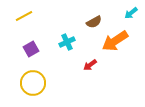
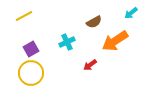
yellow circle: moved 2 px left, 10 px up
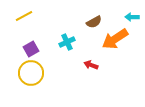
cyan arrow: moved 1 px right, 4 px down; rotated 40 degrees clockwise
orange arrow: moved 2 px up
red arrow: moved 1 px right; rotated 56 degrees clockwise
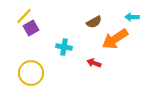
yellow line: rotated 18 degrees counterclockwise
cyan cross: moved 3 px left, 5 px down; rotated 35 degrees clockwise
purple square: moved 21 px up
red arrow: moved 3 px right, 2 px up
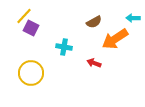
cyan arrow: moved 1 px right, 1 px down
purple square: rotated 35 degrees counterclockwise
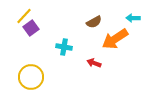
purple square: rotated 28 degrees clockwise
yellow circle: moved 4 px down
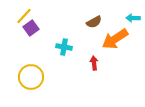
red arrow: rotated 64 degrees clockwise
